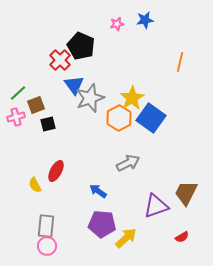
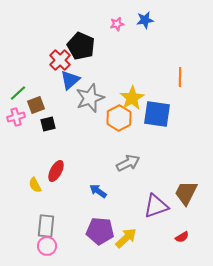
orange line: moved 15 px down; rotated 12 degrees counterclockwise
blue triangle: moved 4 px left, 5 px up; rotated 25 degrees clockwise
blue square: moved 6 px right, 4 px up; rotated 28 degrees counterclockwise
purple pentagon: moved 2 px left, 7 px down
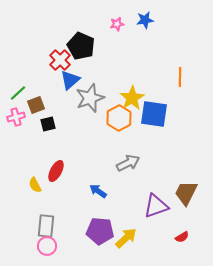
blue square: moved 3 px left
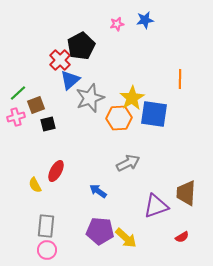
black pentagon: rotated 20 degrees clockwise
orange line: moved 2 px down
orange hexagon: rotated 25 degrees clockwise
brown trapezoid: rotated 24 degrees counterclockwise
yellow arrow: rotated 85 degrees clockwise
pink circle: moved 4 px down
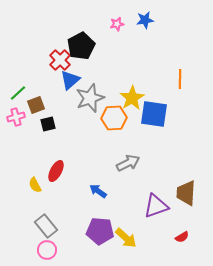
orange hexagon: moved 5 px left
gray rectangle: rotated 45 degrees counterclockwise
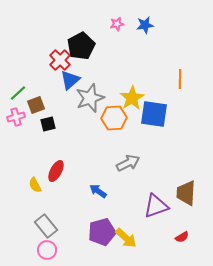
blue star: moved 5 px down
purple pentagon: moved 2 px right, 1 px down; rotated 20 degrees counterclockwise
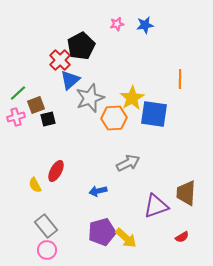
black square: moved 5 px up
blue arrow: rotated 48 degrees counterclockwise
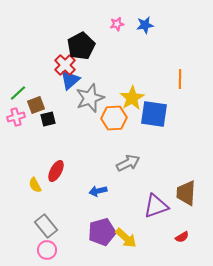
red cross: moved 5 px right, 5 px down
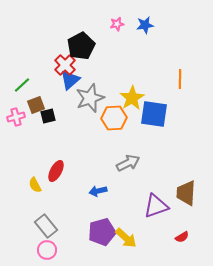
green line: moved 4 px right, 8 px up
black square: moved 3 px up
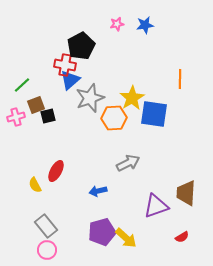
red cross: rotated 35 degrees counterclockwise
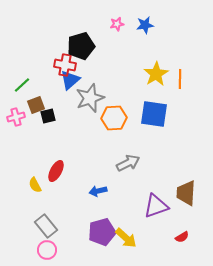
black pentagon: rotated 12 degrees clockwise
yellow star: moved 24 px right, 24 px up
